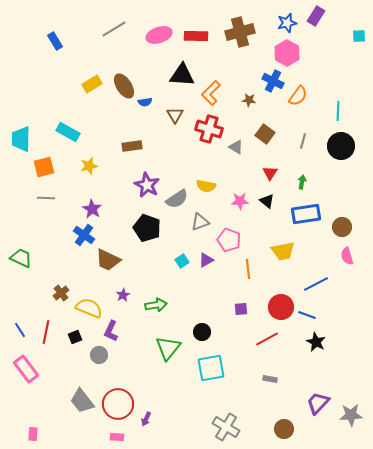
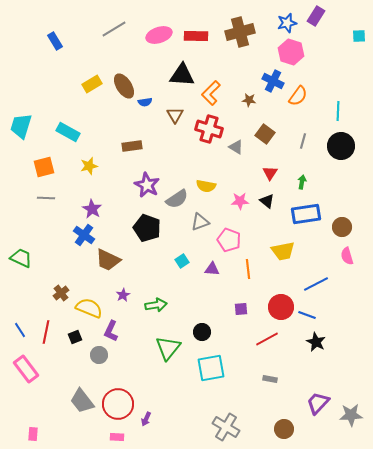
pink hexagon at (287, 53): moved 4 px right, 1 px up; rotated 10 degrees counterclockwise
cyan trapezoid at (21, 139): moved 13 px up; rotated 16 degrees clockwise
purple triangle at (206, 260): moved 6 px right, 9 px down; rotated 35 degrees clockwise
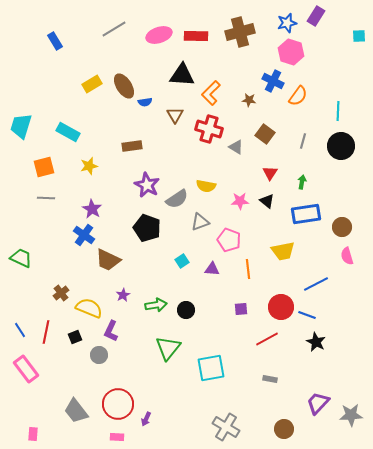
black circle at (202, 332): moved 16 px left, 22 px up
gray trapezoid at (82, 401): moved 6 px left, 10 px down
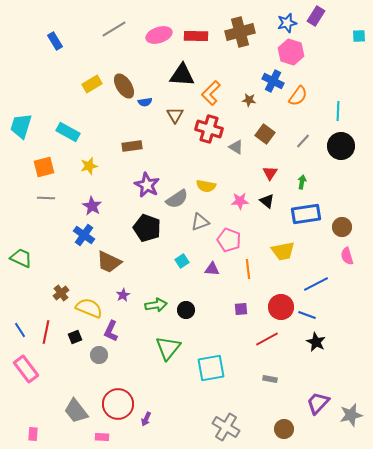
gray line at (303, 141): rotated 28 degrees clockwise
purple star at (92, 209): moved 3 px up
brown trapezoid at (108, 260): moved 1 px right, 2 px down
gray star at (351, 415): rotated 10 degrees counterclockwise
pink rectangle at (117, 437): moved 15 px left
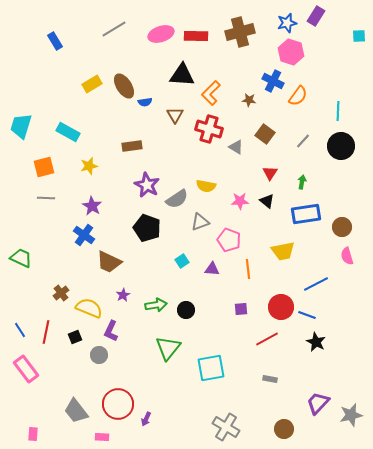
pink ellipse at (159, 35): moved 2 px right, 1 px up
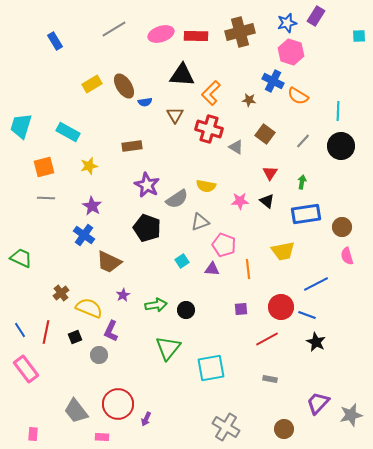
orange semicircle at (298, 96): rotated 85 degrees clockwise
pink pentagon at (229, 240): moved 5 px left, 5 px down
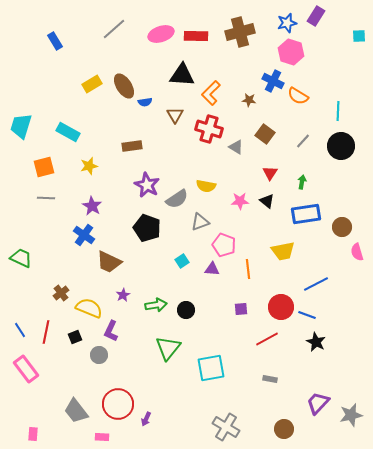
gray line at (114, 29): rotated 10 degrees counterclockwise
pink semicircle at (347, 256): moved 10 px right, 4 px up
